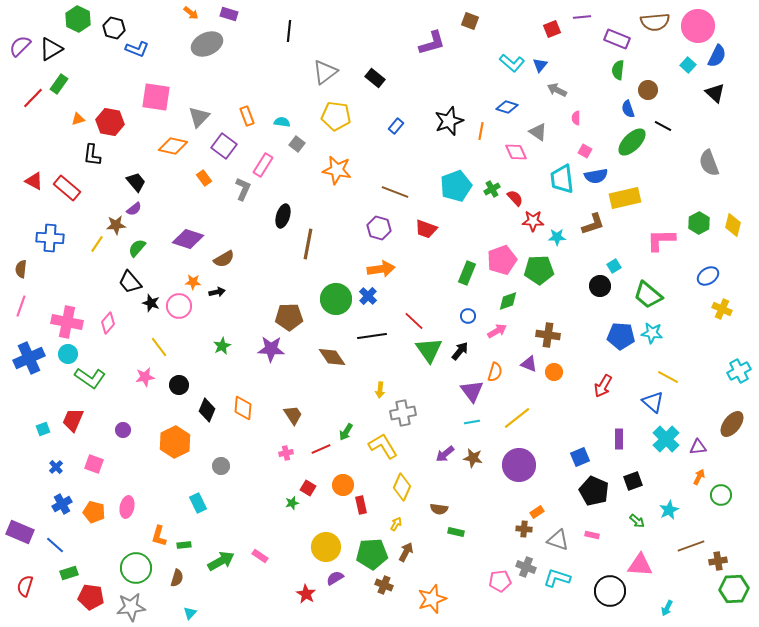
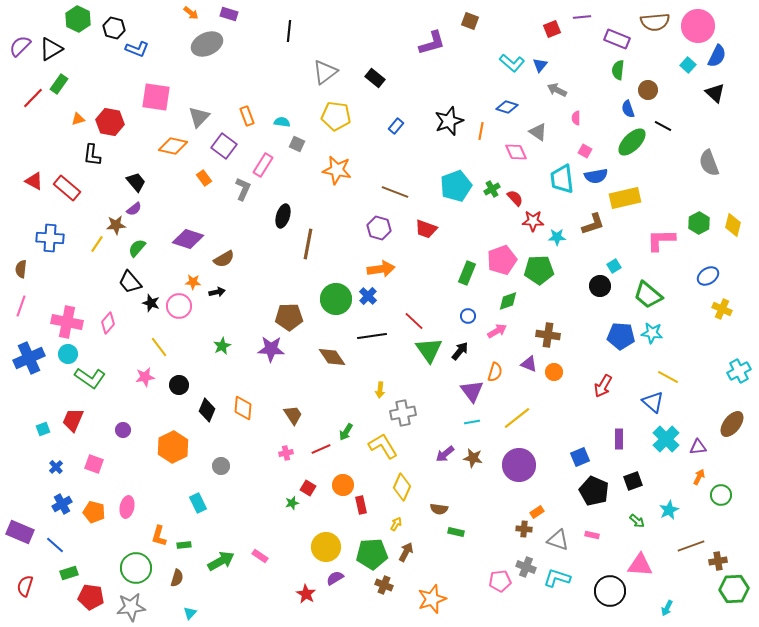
gray square at (297, 144): rotated 14 degrees counterclockwise
orange hexagon at (175, 442): moved 2 px left, 5 px down
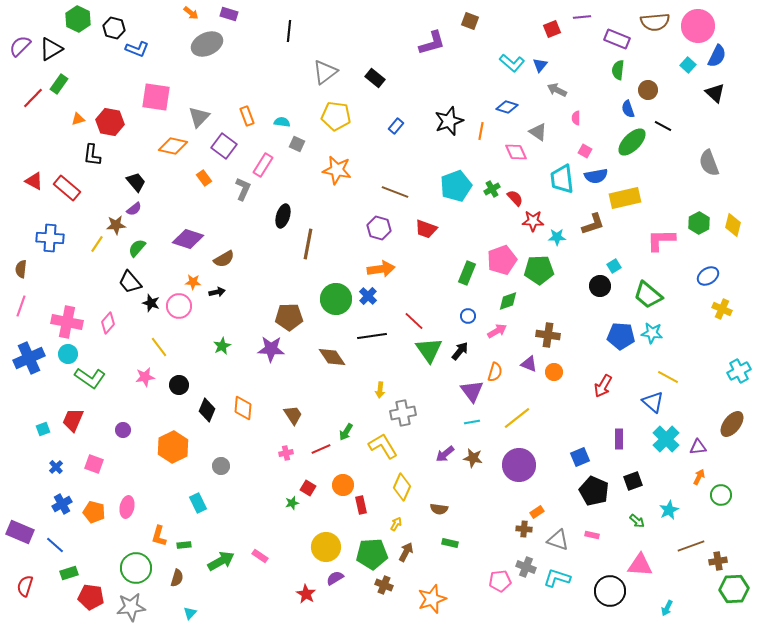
green rectangle at (456, 532): moved 6 px left, 11 px down
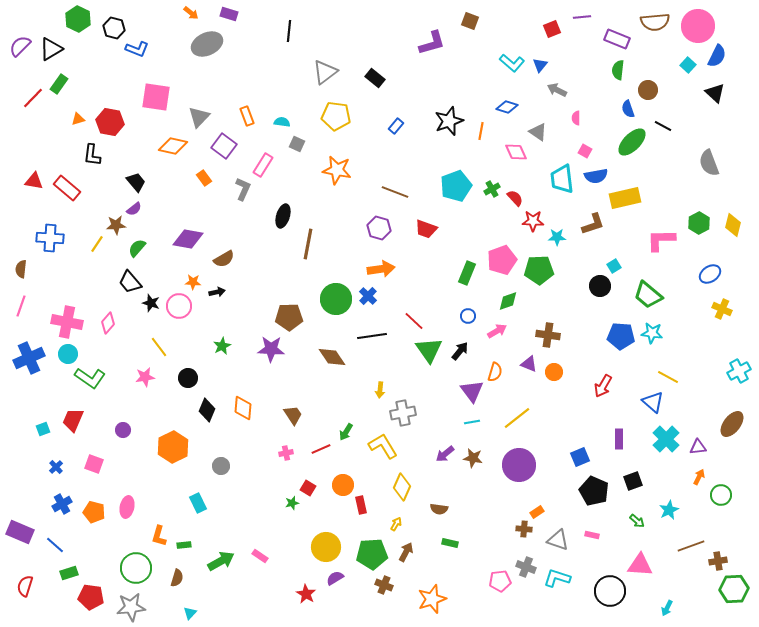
red triangle at (34, 181): rotated 18 degrees counterclockwise
purple diamond at (188, 239): rotated 8 degrees counterclockwise
blue ellipse at (708, 276): moved 2 px right, 2 px up
black circle at (179, 385): moved 9 px right, 7 px up
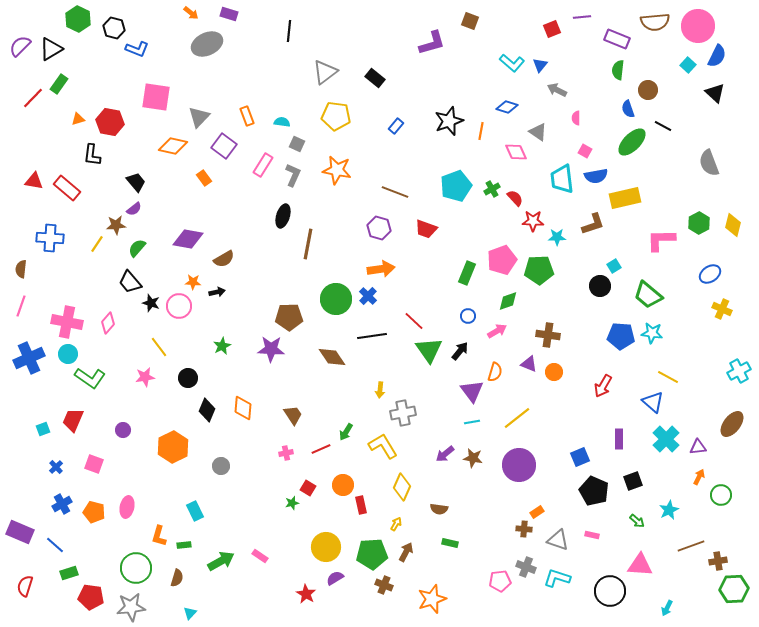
gray L-shape at (243, 189): moved 50 px right, 14 px up
cyan rectangle at (198, 503): moved 3 px left, 8 px down
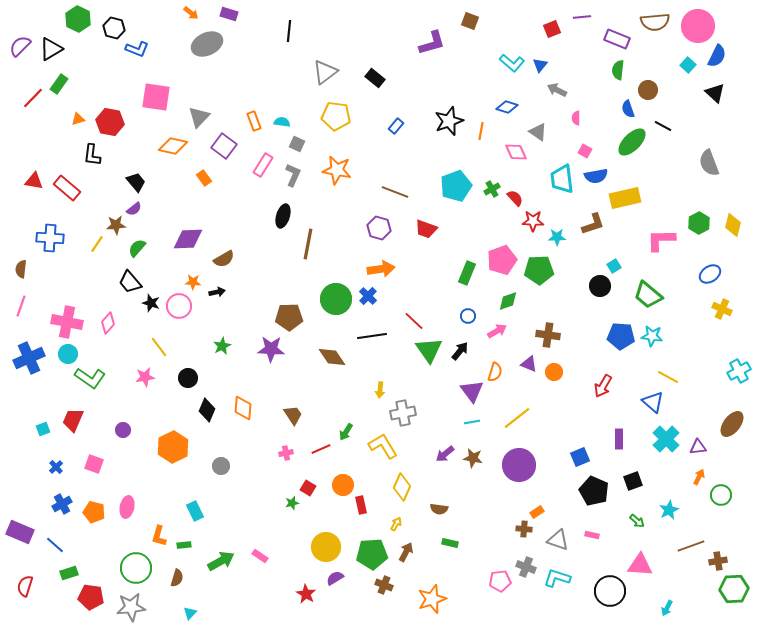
orange rectangle at (247, 116): moved 7 px right, 5 px down
purple diamond at (188, 239): rotated 12 degrees counterclockwise
cyan star at (652, 333): moved 3 px down
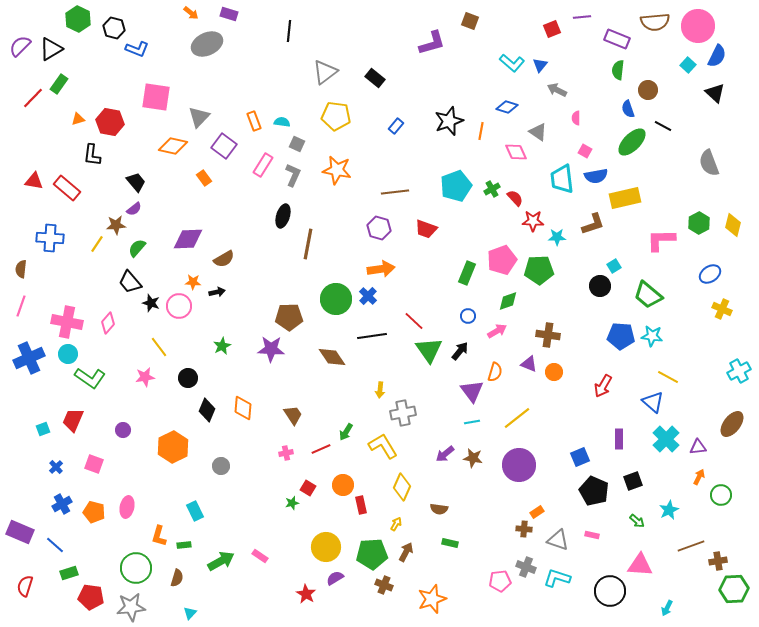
brown line at (395, 192): rotated 28 degrees counterclockwise
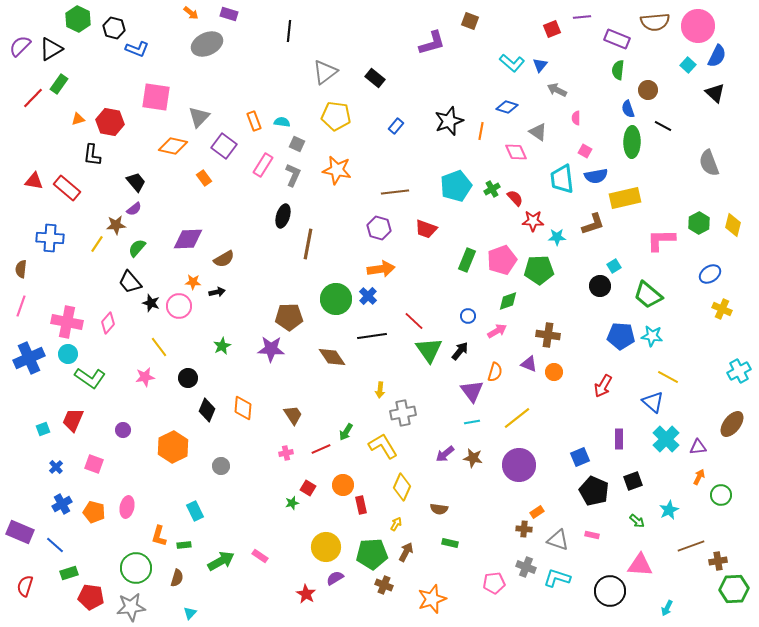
green ellipse at (632, 142): rotated 44 degrees counterclockwise
green rectangle at (467, 273): moved 13 px up
pink pentagon at (500, 581): moved 6 px left, 2 px down
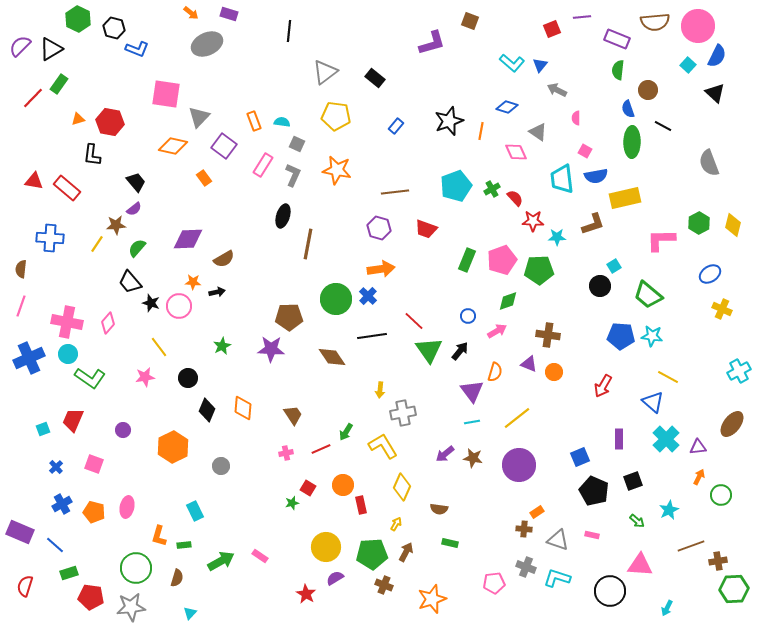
pink square at (156, 97): moved 10 px right, 3 px up
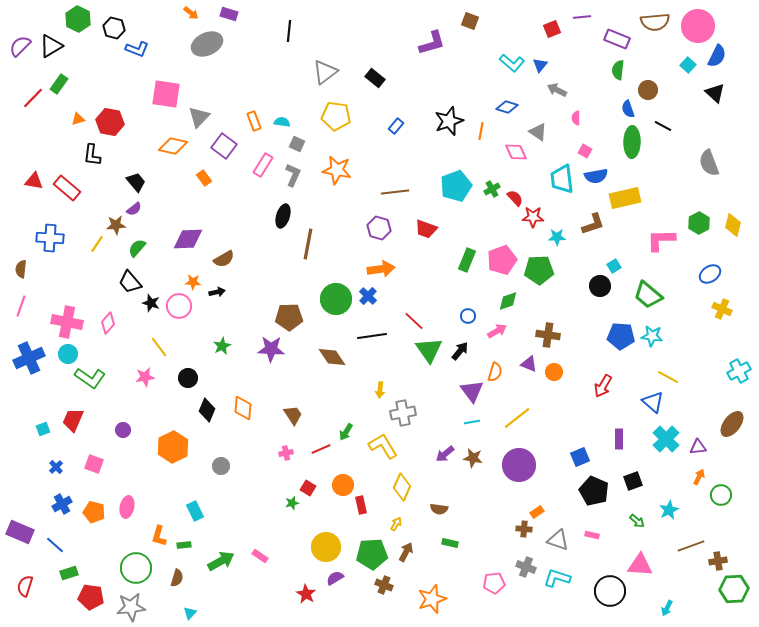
black triangle at (51, 49): moved 3 px up
red star at (533, 221): moved 4 px up
